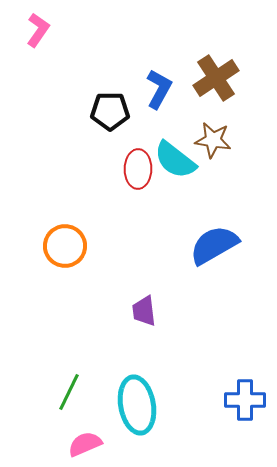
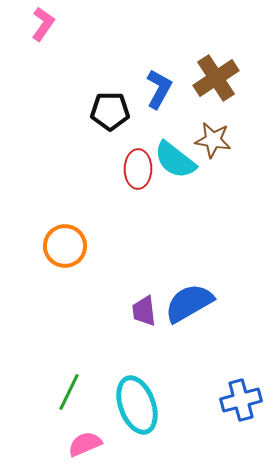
pink L-shape: moved 5 px right, 6 px up
blue semicircle: moved 25 px left, 58 px down
blue cross: moved 4 px left; rotated 15 degrees counterclockwise
cyan ellipse: rotated 10 degrees counterclockwise
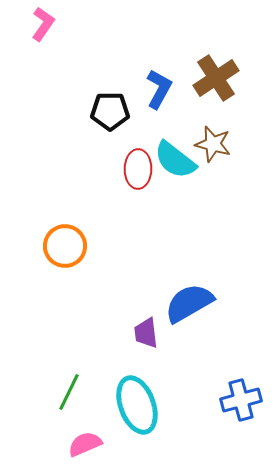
brown star: moved 4 px down; rotated 6 degrees clockwise
purple trapezoid: moved 2 px right, 22 px down
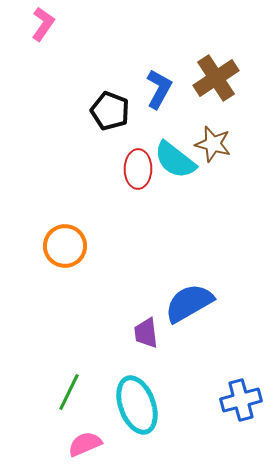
black pentagon: rotated 21 degrees clockwise
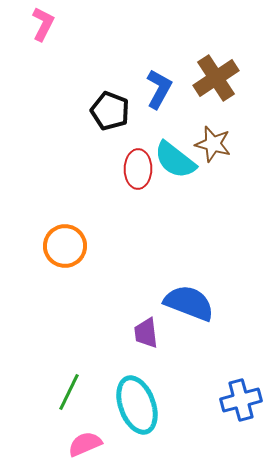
pink L-shape: rotated 8 degrees counterclockwise
blue semicircle: rotated 51 degrees clockwise
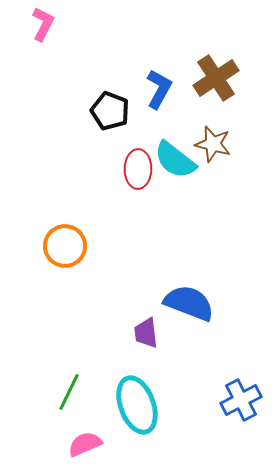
blue cross: rotated 12 degrees counterclockwise
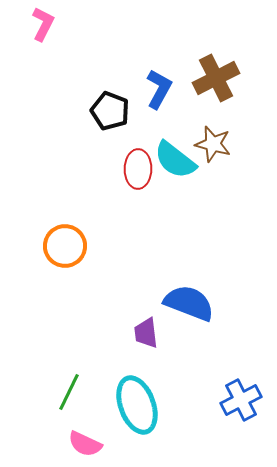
brown cross: rotated 6 degrees clockwise
pink semicircle: rotated 132 degrees counterclockwise
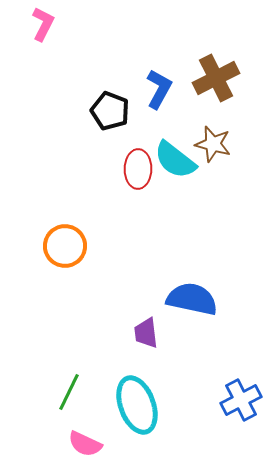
blue semicircle: moved 3 px right, 4 px up; rotated 9 degrees counterclockwise
